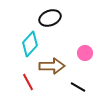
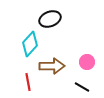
black ellipse: moved 1 px down
pink circle: moved 2 px right, 9 px down
red line: rotated 18 degrees clockwise
black line: moved 4 px right
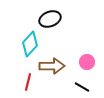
red line: rotated 24 degrees clockwise
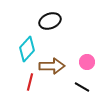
black ellipse: moved 2 px down
cyan diamond: moved 3 px left, 5 px down
red line: moved 2 px right
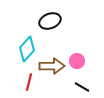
pink circle: moved 10 px left, 1 px up
red line: moved 1 px left
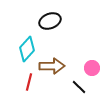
pink circle: moved 15 px right, 7 px down
black line: moved 3 px left; rotated 14 degrees clockwise
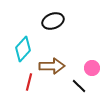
black ellipse: moved 3 px right
cyan diamond: moved 4 px left
black line: moved 1 px up
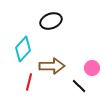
black ellipse: moved 2 px left
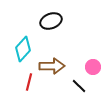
pink circle: moved 1 px right, 1 px up
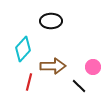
black ellipse: rotated 20 degrees clockwise
brown arrow: moved 1 px right
